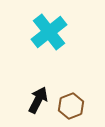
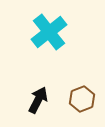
brown hexagon: moved 11 px right, 7 px up
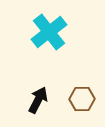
brown hexagon: rotated 20 degrees clockwise
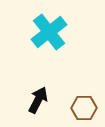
brown hexagon: moved 2 px right, 9 px down
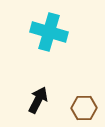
cyan cross: rotated 36 degrees counterclockwise
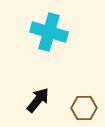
black arrow: rotated 12 degrees clockwise
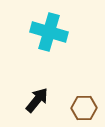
black arrow: moved 1 px left
